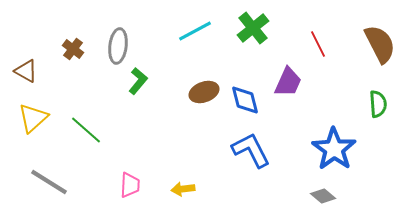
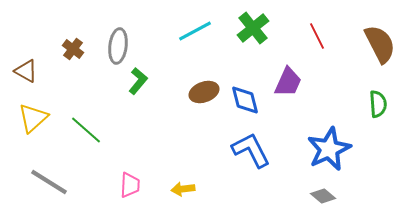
red line: moved 1 px left, 8 px up
blue star: moved 5 px left; rotated 12 degrees clockwise
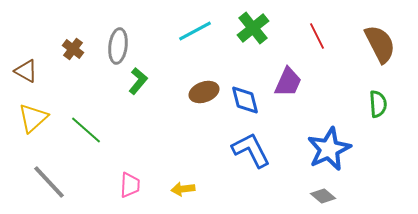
gray line: rotated 15 degrees clockwise
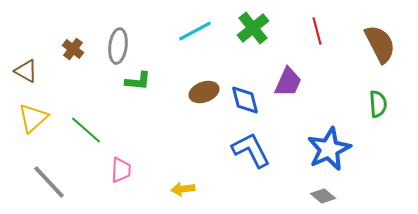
red line: moved 5 px up; rotated 12 degrees clockwise
green L-shape: rotated 56 degrees clockwise
pink trapezoid: moved 9 px left, 15 px up
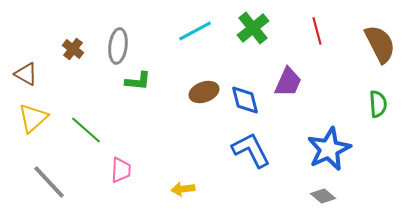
brown triangle: moved 3 px down
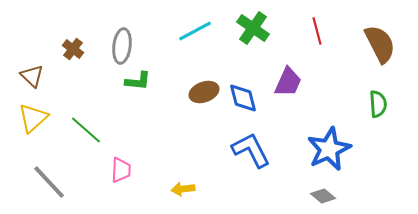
green cross: rotated 16 degrees counterclockwise
gray ellipse: moved 4 px right
brown triangle: moved 6 px right, 2 px down; rotated 15 degrees clockwise
blue diamond: moved 2 px left, 2 px up
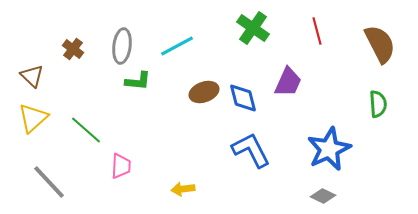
cyan line: moved 18 px left, 15 px down
pink trapezoid: moved 4 px up
gray diamond: rotated 15 degrees counterclockwise
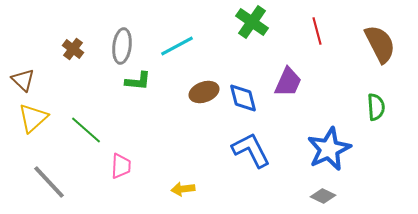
green cross: moved 1 px left, 6 px up
brown triangle: moved 9 px left, 4 px down
green semicircle: moved 2 px left, 3 px down
